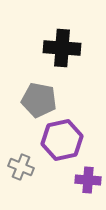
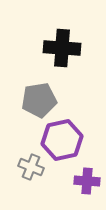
gray pentagon: rotated 20 degrees counterclockwise
gray cross: moved 10 px right
purple cross: moved 1 px left, 1 px down
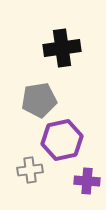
black cross: rotated 12 degrees counterclockwise
gray cross: moved 1 px left, 3 px down; rotated 30 degrees counterclockwise
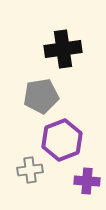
black cross: moved 1 px right, 1 px down
gray pentagon: moved 2 px right, 4 px up
purple hexagon: rotated 9 degrees counterclockwise
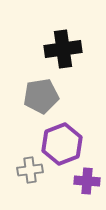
purple hexagon: moved 4 px down
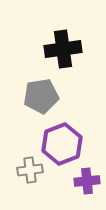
purple cross: rotated 10 degrees counterclockwise
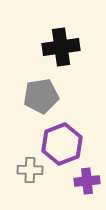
black cross: moved 2 px left, 2 px up
gray cross: rotated 10 degrees clockwise
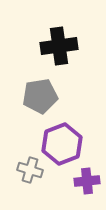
black cross: moved 2 px left, 1 px up
gray pentagon: moved 1 px left
gray cross: rotated 15 degrees clockwise
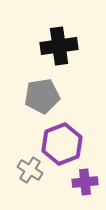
gray pentagon: moved 2 px right
gray cross: rotated 15 degrees clockwise
purple cross: moved 2 px left, 1 px down
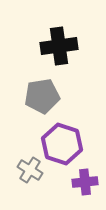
purple hexagon: rotated 21 degrees counterclockwise
